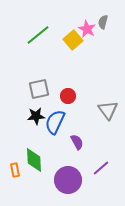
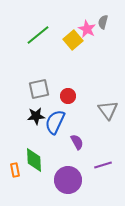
purple line: moved 2 px right, 3 px up; rotated 24 degrees clockwise
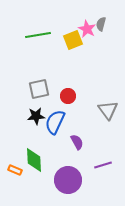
gray semicircle: moved 2 px left, 2 px down
green line: rotated 30 degrees clockwise
yellow square: rotated 18 degrees clockwise
orange rectangle: rotated 56 degrees counterclockwise
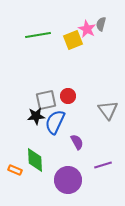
gray square: moved 7 px right, 11 px down
green diamond: moved 1 px right
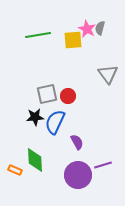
gray semicircle: moved 1 px left, 4 px down
yellow square: rotated 18 degrees clockwise
gray square: moved 1 px right, 6 px up
gray triangle: moved 36 px up
black star: moved 1 px left, 1 px down
purple circle: moved 10 px right, 5 px up
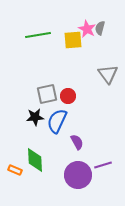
blue semicircle: moved 2 px right, 1 px up
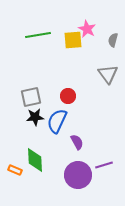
gray semicircle: moved 13 px right, 12 px down
gray square: moved 16 px left, 3 px down
purple line: moved 1 px right
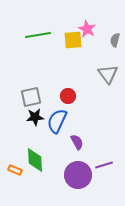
gray semicircle: moved 2 px right
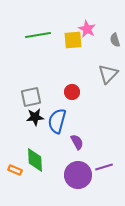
gray semicircle: rotated 32 degrees counterclockwise
gray triangle: rotated 20 degrees clockwise
red circle: moved 4 px right, 4 px up
blue semicircle: rotated 10 degrees counterclockwise
purple line: moved 2 px down
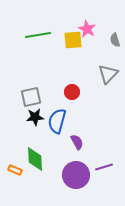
green diamond: moved 1 px up
purple circle: moved 2 px left
